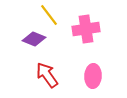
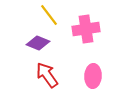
purple diamond: moved 4 px right, 4 px down
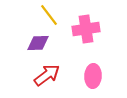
purple diamond: rotated 25 degrees counterclockwise
red arrow: rotated 88 degrees clockwise
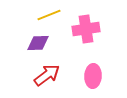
yellow line: rotated 75 degrees counterclockwise
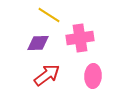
yellow line: rotated 55 degrees clockwise
pink cross: moved 6 px left, 9 px down
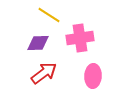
red arrow: moved 3 px left, 2 px up
